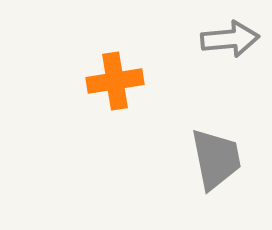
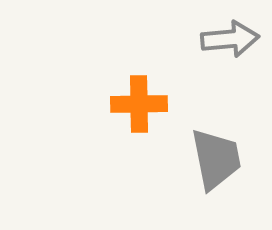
orange cross: moved 24 px right, 23 px down; rotated 8 degrees clockwise
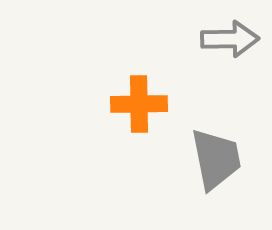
gray arrow: rotated 4 degrees clockwise
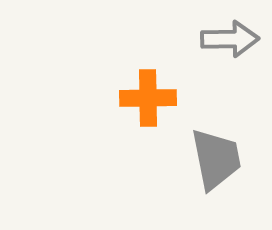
orange cross: moved 9 px right, 6 px up
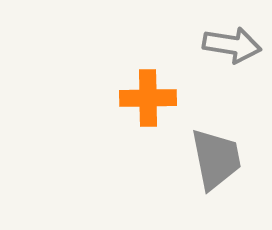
gray arrow: moved 2 px right, 6 px down; rotated 10 degrees clockwise
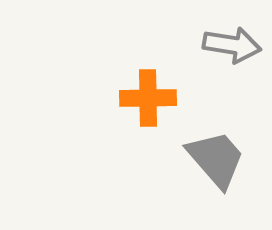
gray trapezoid: rotated 30 degrees counterclockwise
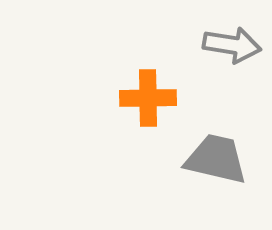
gray trapezoid: rotated 36 degrees counterclockwise
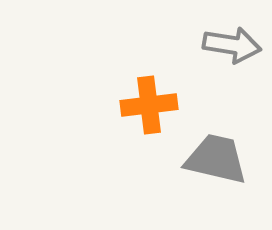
orange cross: moved 1 px right, 7 px down; rotated 6 degrees counterclockwise
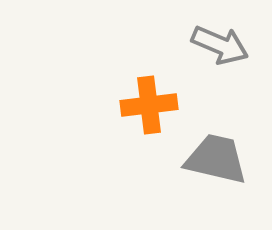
gray arrow: moved 12 px left; rotated 14 degrees clockwise
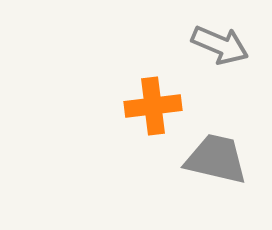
orange cross: moved 4 px right, 1 px down
